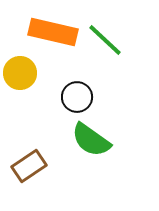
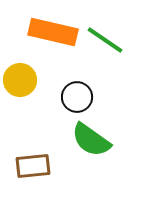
green line: rotated 9 degrees counterclockwise
yellow circle: moved 7 px down
brown rectangle: moved 4 px right; rotated 28 degrees clockwise
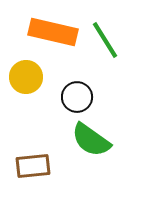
green line: rotated 24 degrees clockwise
yellow circle: moved 6 px right, 3 px up
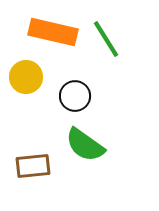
green line: moved 1 px right, 1 px up
black circle: moved 2 px left, 1 px up
green semicircle: moved 6 px left, 5 px down
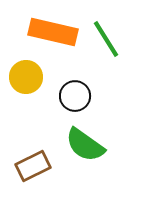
brown rectangle: rotated 20 degrees counterclockwise
